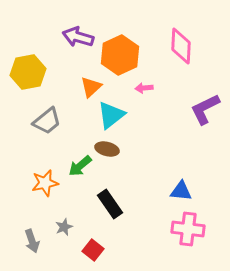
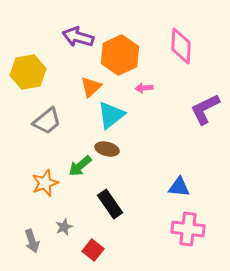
orange star: rotated 8 degrees counterclockwise
blue triangle: moved 2 px left, 4 px up
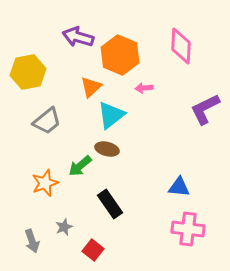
orange hexagon: rotated 12 degrees counterclockwise
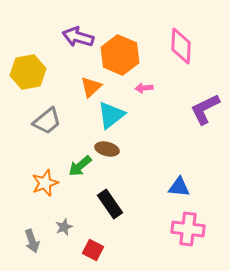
red square: rotated 10 degrees counterclockwise
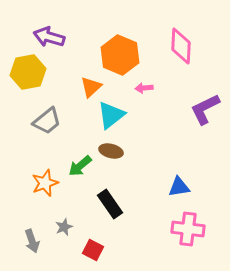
purple arrow: moved 29 px left
brown ellipse: moved 4 px right, 2 px down
blue triangle: rotated 15 degrees counterclockwise
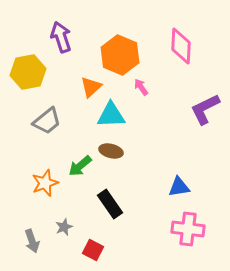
purple arrow: moved 12 px right; rotated 56 degrees clockwise
pink arrow: moved 3 px left, 1 px up; rotated 60 degrees clockwise
cyan triangle: rotated 36 degrees clockwise
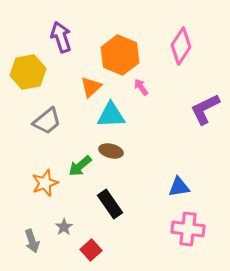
pink diamond: rotated 30 degrees clockwise
gray star: rotated 12 degrees counterclockwise
red square: moved 2 px left; rotated 20 degrees clockwise
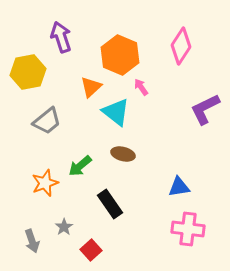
cyan triangle: moved 5 px right, 3 px up; rotated 40 degrees clockwise
brown ellipse: moved 12 px right, 3 px down
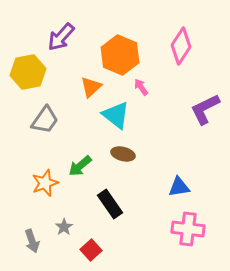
purple arrow: rotated 120 degrees counterclockwise
cyan triangle: moved 3 px down
gray trapezoid: moved 2 px left, 1 px up; rotated 16 degrees counterclockwise
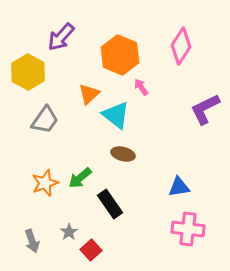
yellow hexagon: rotated 20 degrees counterclockwise
orange triangle: moved 2 px left, 7 px down
green arrow: moved 12 px down
gray star: moved 5 px right, 5 px down
